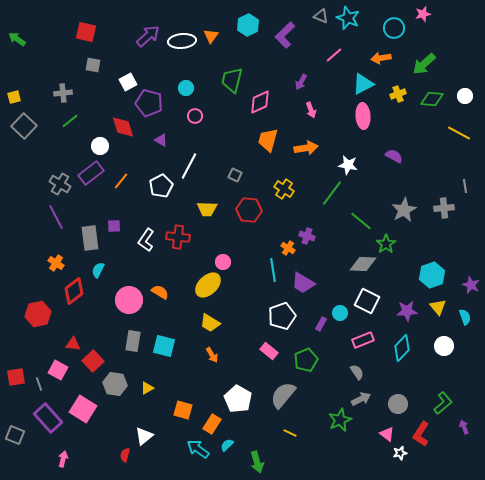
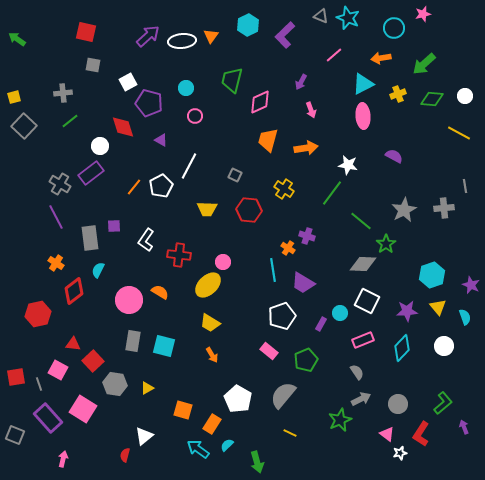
orange line at (121, 181): moved 13 px right, 6 px down
red cross at (178, 237): moved 1 px right, 18 px down
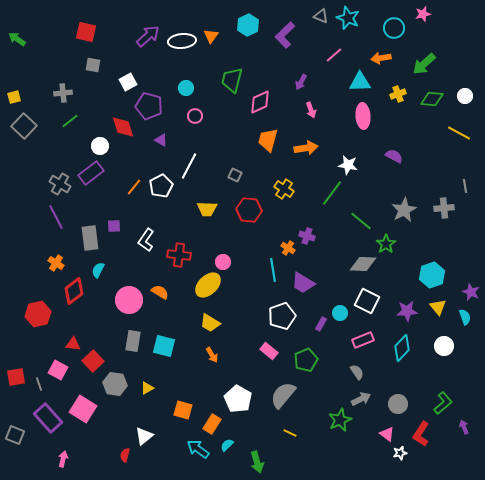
cyan triangle at (363, 84): moved 3 px left, 2 px up; rotated 25 degrees clockwise
purple pentagon at (149, 103): moved 3 px down
purple star at (471, 285): moved 7 px down
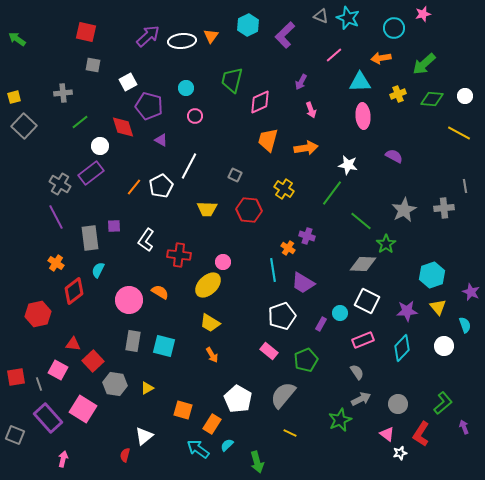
green line at (70, 121): moved 10 px right, 1 px down
cyan semicircle at (465, 317): moved 8 px down
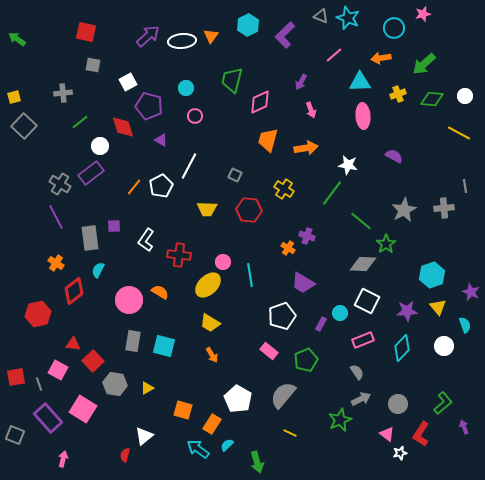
cyan line at (273, 270): moved 23 px left, 5 px down
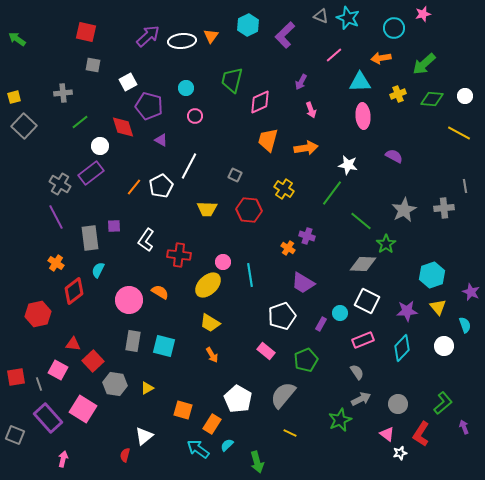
pink rectangle at (269, 351): moved 3 px left
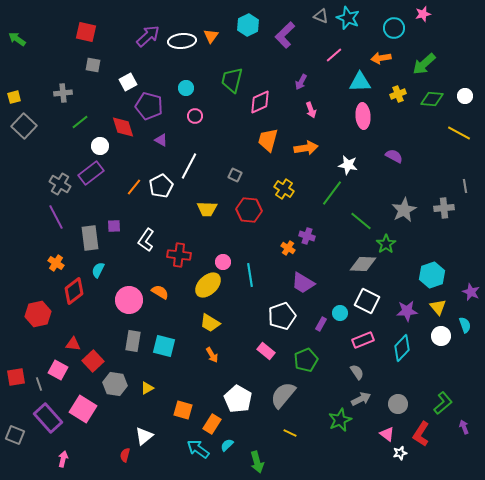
white circle at (444, 346): moved 3 px left, 10 px up
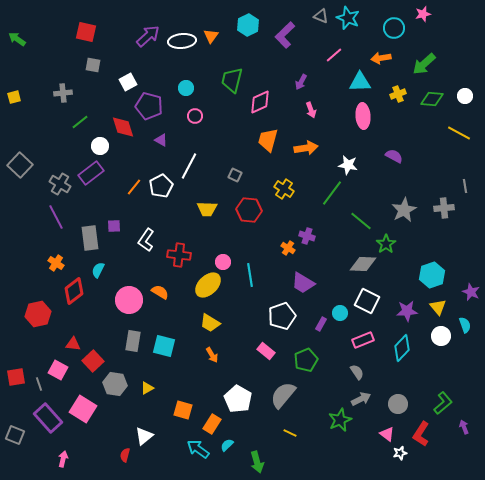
gray square at (24, 126): moved 4 px left, 39 px down
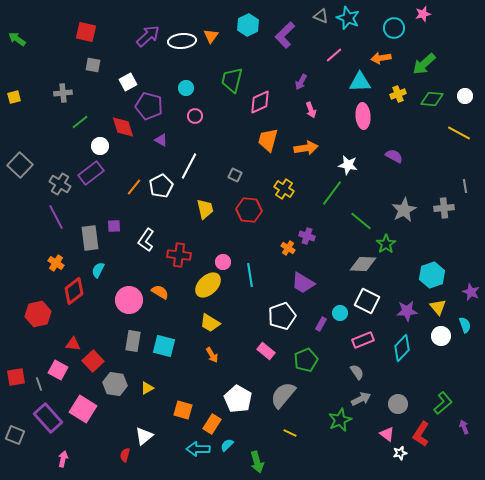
yellow trapezoid at (207, 209): moved 2 px left; rotated 105 degrees counterclockwise
cyan arrow at (198, 449): rotated 35 degrees counterclockwise
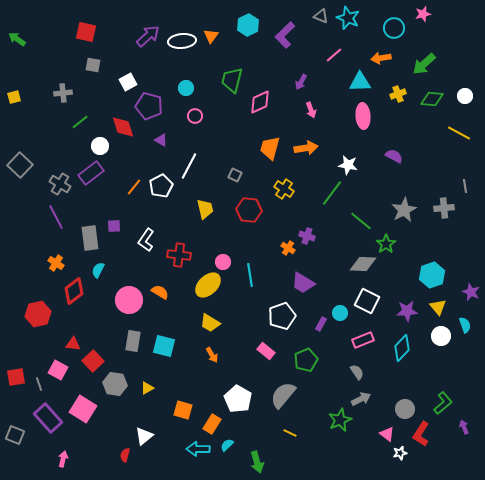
orange trapezoid at (268, 140): moved 2 px right, 8 px down
gray circle at (398, 404): moved 7 px right, 5 px down
